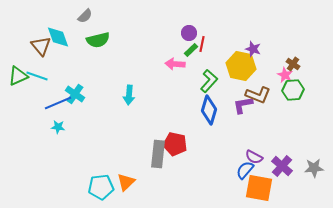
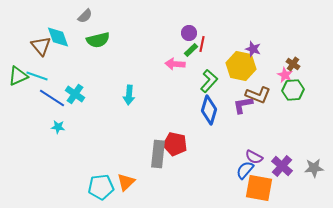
blue line: moved 6 px left, 5 px up; rotated 56 degrees clockwise
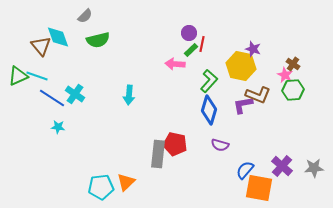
purple semicircle: moved 34 px left, 12 px up; rotated 12 degrees counterclockwise
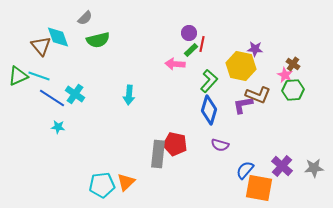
gray semicircle: moved 2 px down
purple star: moved 2 px right; rotated 14 degrees counterclockwise
cyan line: moved 2 px right
cyan pentagon: moved 1 px right, 2 px up
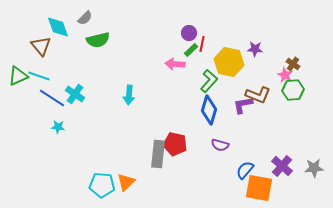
cyan diamond: moved 10 px up
yellow hexagon: moved 12 px left, 4 px up
cyan pentagon: rotated 10 degrees clockwise
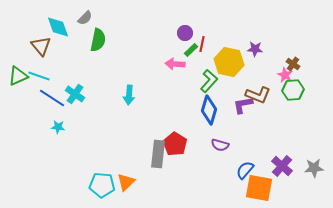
purple circle: moved 4 px left
green semicircle: rotated 65 degrees counterclockwise
red pentagon: rotated 20 degrees clockwise
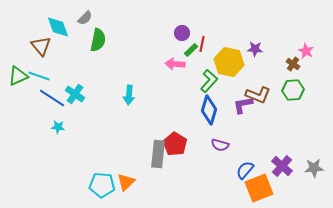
purple circle: moved 3 px left
pink star: moved 21 px right, 24 px up
orange square: rotated 32 degrees counterclockwise
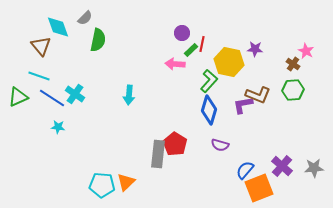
green triangle: moved 21 px down
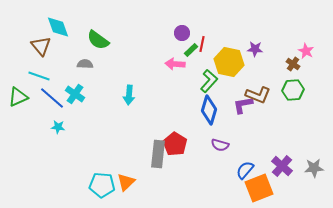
gray semicircle: moved 46 px down; rotated 133 degrees counterclockwise
green semicircle: rotated 115 degrees clockwise
blue line: rotated 8 degrees clockwise
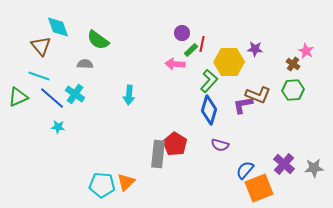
yellow hexagon: rotated 12 degrees counterclockwise
purple cross: moved 2 px right, 2 px up
